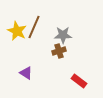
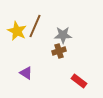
brown line: moved 1 px right, 1 px up
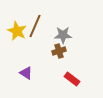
red rectangle: moved 7 px left, 2 px up
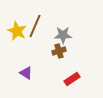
red rectangle: rotated 70 degrees counterclockwise
